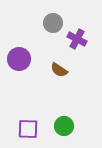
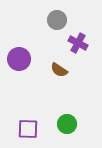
gray circle: moved 4 px right, 3 px up
purple cross: moved 1 px right, 4 px down
green circle: moved 3 px right, 2 px up
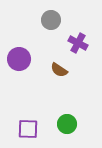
gray circle: moved 6 px left
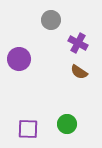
brown semicircle: moved 20 px right, 2 px down
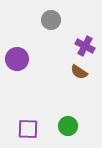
purple cross: moved 7 px right, 3 px down
purple circle: moved 2 px left
green circle: moved 1 px right, 2 px down
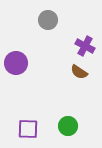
gray circle: moved 3 px left
purple circle: moved 1 px left, 4 px down
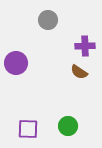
purple cross: rotated 30 degrees counterclockwise
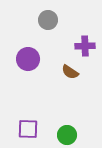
purple circle: moved 12 px right, 4 px up
brown semicircle: moved 9 px left
green circle: moved 1 px left, 9 px down
